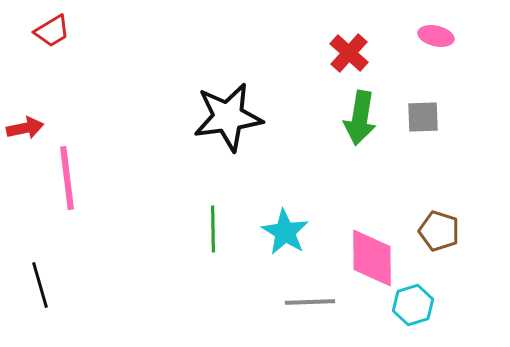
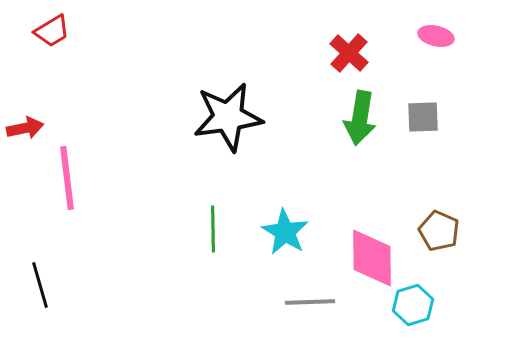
brown pentagon: rotated 6 degrees clockwise
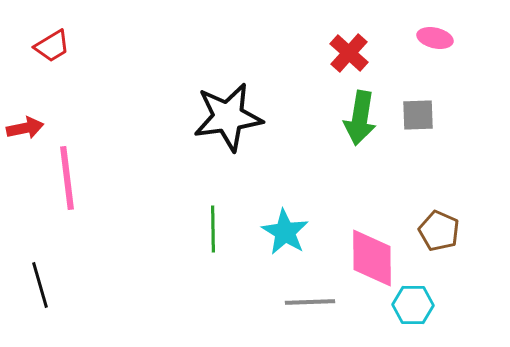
red trapezoid: moved 15 px down
pink ellipse: moved 1 px left, 2 px down
gray square: moved 5 px left, 2 px up
cyan hexagon: rotated 18 degrees clockwise
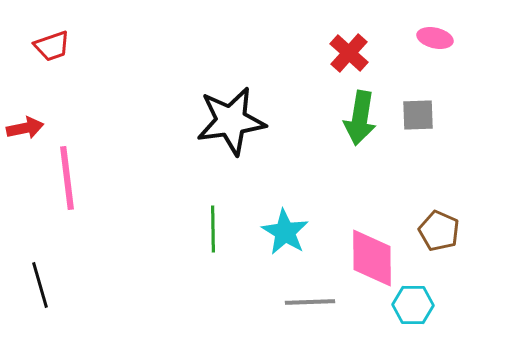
red trapezoid: rotated 12 degrees clockwise
black star: moved 3 px right, 4 px down
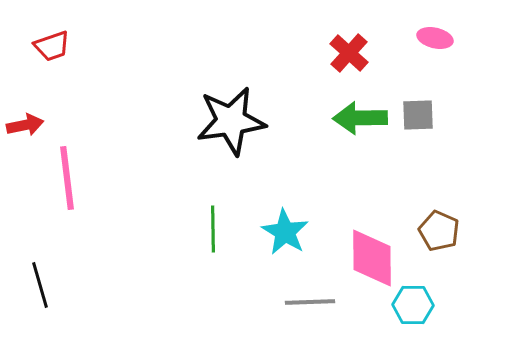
green arrow: rotated 80 degrees clockwise
red arrow: moved 3 px up
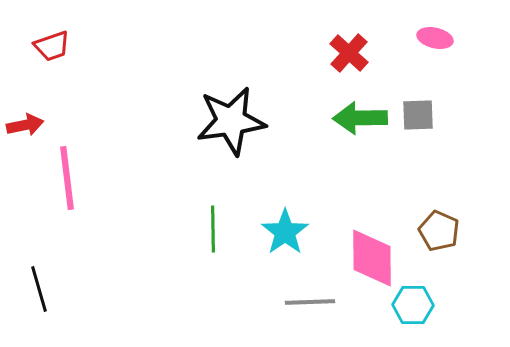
cyan star: rotated 6 degrees clockwise
black line: moved 1 px left, 4 px down
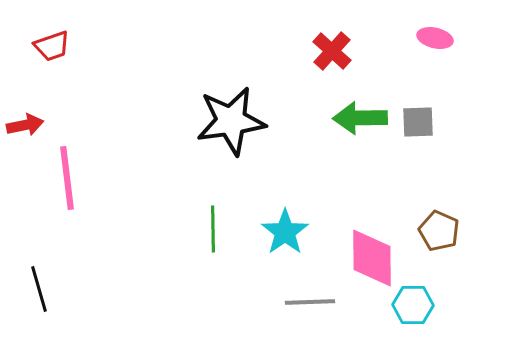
red cross: moved 17 px left, 2 px up
gray square: moved 7 px down
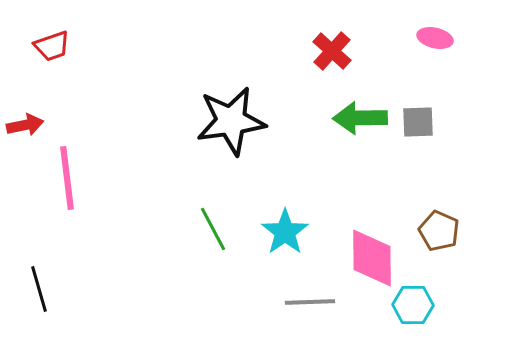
green line: rotated 27 degrees counterclockwise
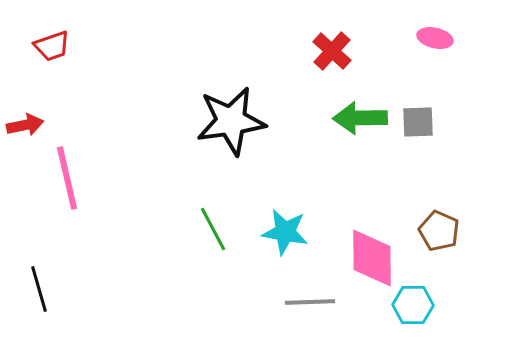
pink line: rotated 6 degrees counterclockwise
cyan star: rotated 27 degrees counterclockwise
